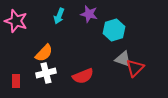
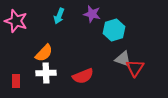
purple star: moved 3 px right
red triangle: rotated 12 degrees counterclockwise
white cross: rotated 12 degrees clockwise
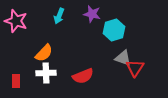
gray triangle: moved 1 px up
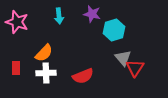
cyan arrow: rotated 28 degrees counterclockwise
pink star: moved 1 px right, 1 px down
gray triangle: rotated 30 degrees clockwise
red rectangle: moved 13 px up
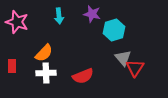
red rectangle: moved 4 px left, 2 px up
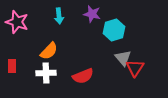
orange semicircle: moved 5 px right, 2 px up
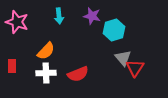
purple star: moved 2 px down
orange semicircle: moved 3 px left
red semicircle: moved 5 px left, 2 px up
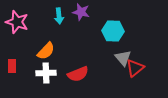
purple star: moved 11 px left, 4 px up
cyan hexagon: moved 1 px left, 1 px down; rotated 20 degrees clockwise
red triangle: rotated 18 degrees clockwise
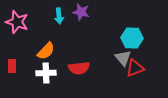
cyan hexagon: moved 19 px right, 7 px down
red triangle: rotated 18 degrees clockwise
red semicircle: moved 1 px right, 6 px up; rotated 15 degrees clockwise
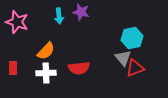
cyan hexagon: rotated 15 degrees counterclockwise
red rectangle: moved 1 px right, 2 px down
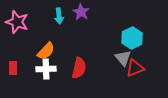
purple star: rotated 18 degrees clockwise
cyan hexagon: rotated 15 degrees counterclockwise
red semicircle: rotated 70 degrees counterclockwise
white cross: moved 4 px up
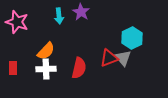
red triangle: moved 26 px left, 10 px up
